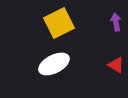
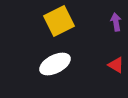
yellow square: moved 2 px up
white ellipse: moved 1 px right
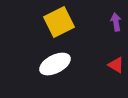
yellow square: moved 1 px down
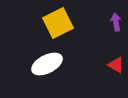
yellow square: moved 1 px left, 1 px down
white ellipse: moved 8 px left
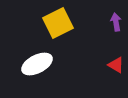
white ellipse: moved 10 px left
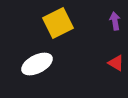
purple arrow: moved 1 px left, 1 px up
red triangle: moved 2 px up
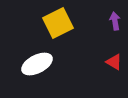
red triangle: moved 2 px left, 1 px up
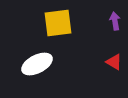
yellow square: rotated 20 degrees clockwise
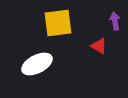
red triangle: moved 15 px left, 16 px up
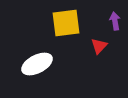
yellow square: moved 8 px right
red triangle: rotated 42 degrees clockwise
